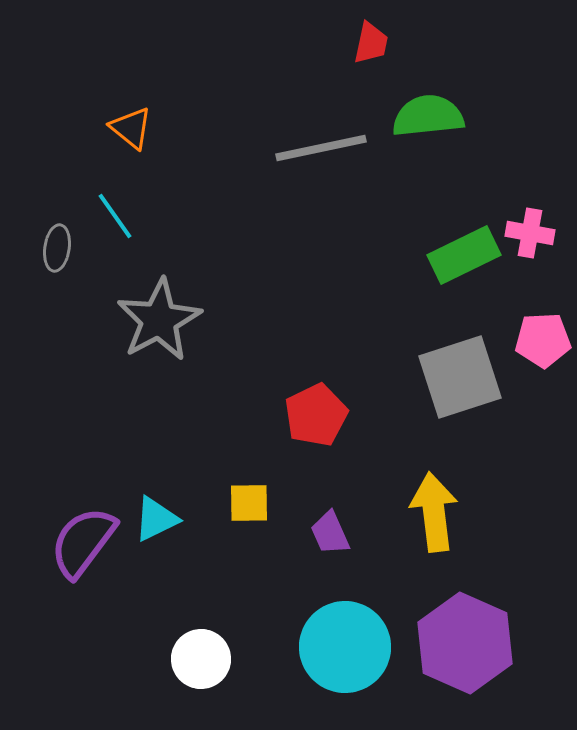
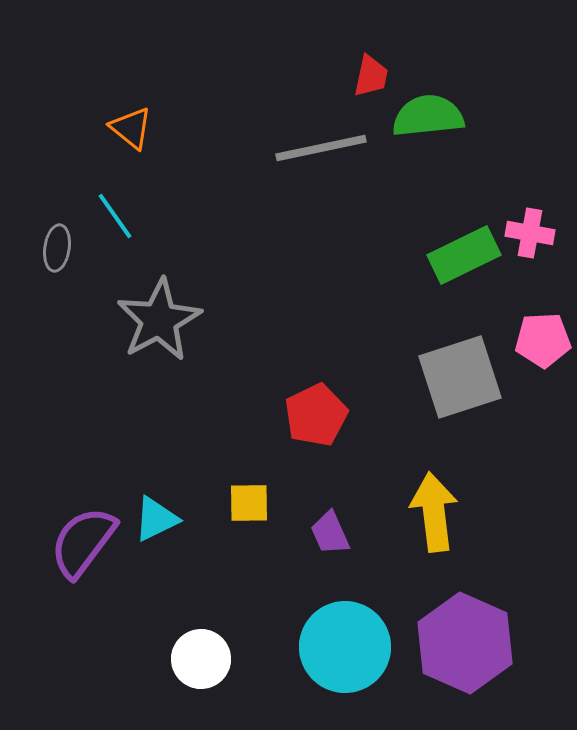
red trapezoid: moved 33 px down
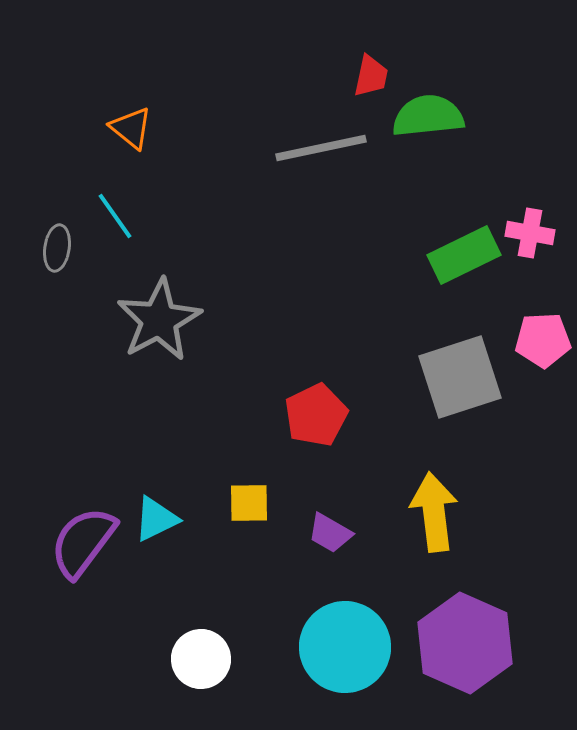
purple trapezoid: rotated 36 degrees counterclockwise
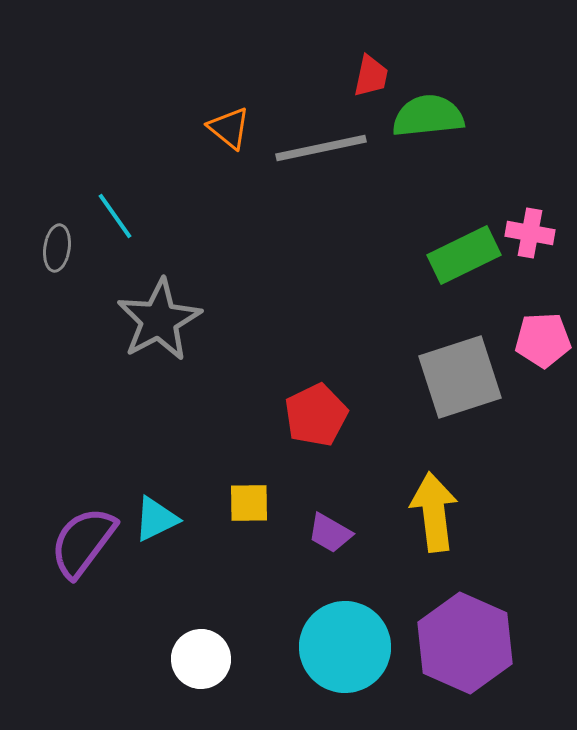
orange triangle: moved 98 px right
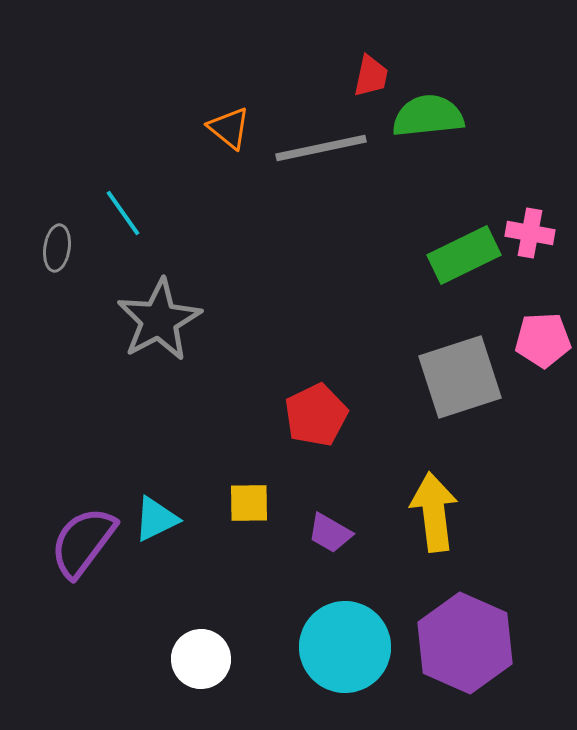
cyan line: moved 8 px right, 3 px up
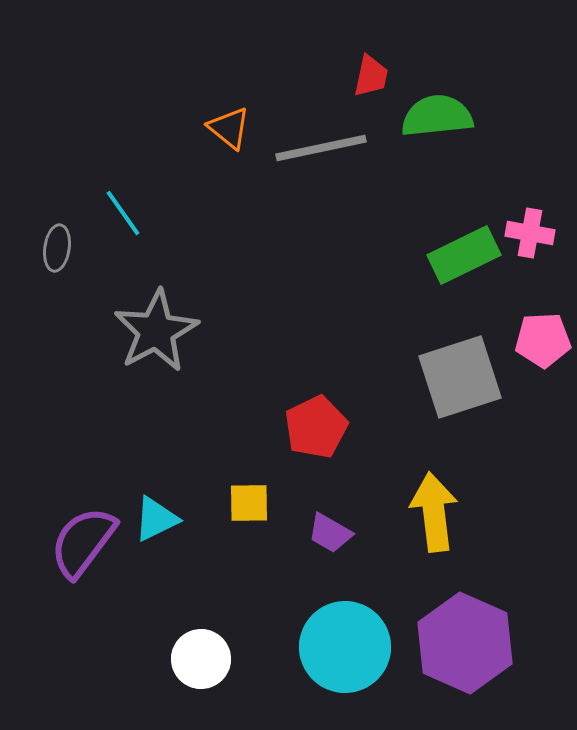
green semicircle: moved 9 px right
gray star: moved 3 px left, 11 px down
red pentagon: moved 12 px down
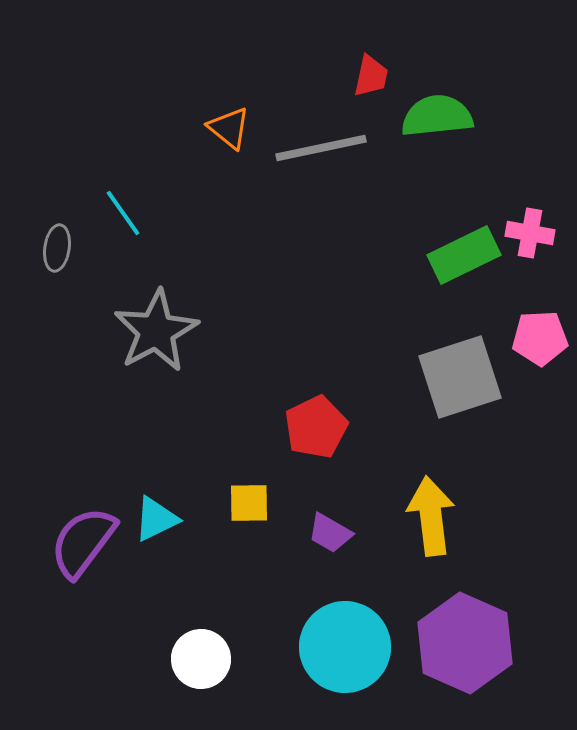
pink pentagon: moved 3 px left, 2 px up
yellow arrow: moved 3 px left, 4 px down
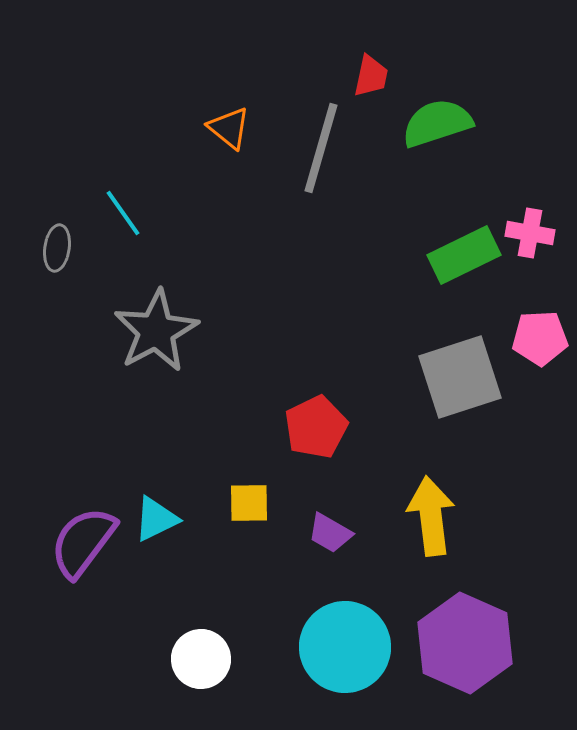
green semicircle: moved 7 px down; rotated 12 degrees counterclockwise
gray line: rotated 62 degrees counterclockwise
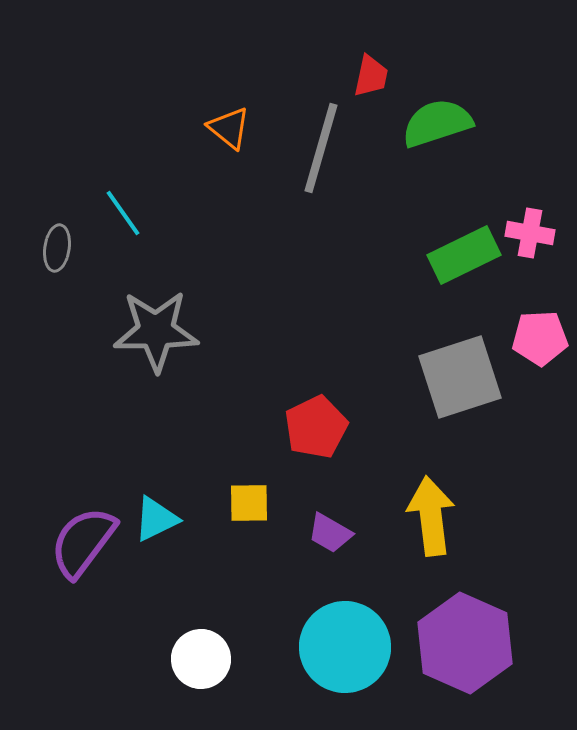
gray star: rotated 28 degrees clockwise
